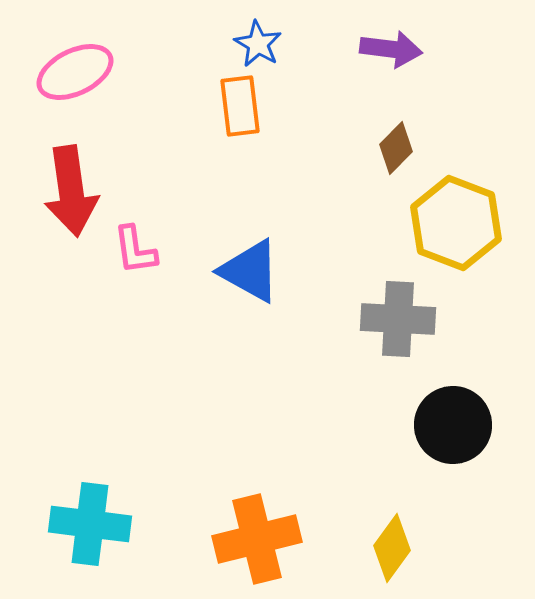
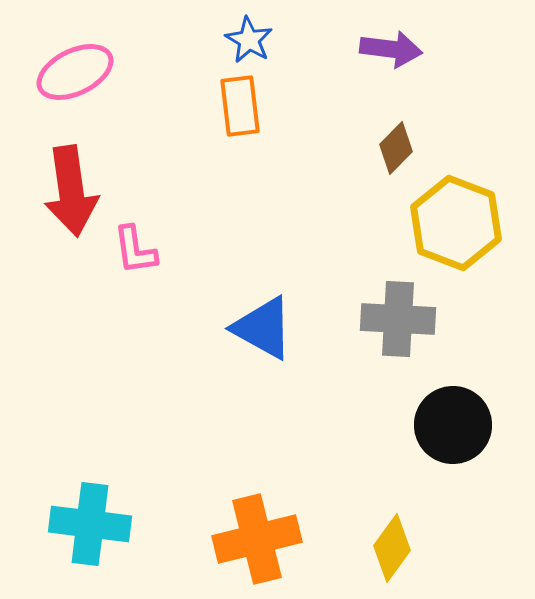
blue star: moved 9 px left, 4 px up
blue triangle: moved 13 px right, 57 px down
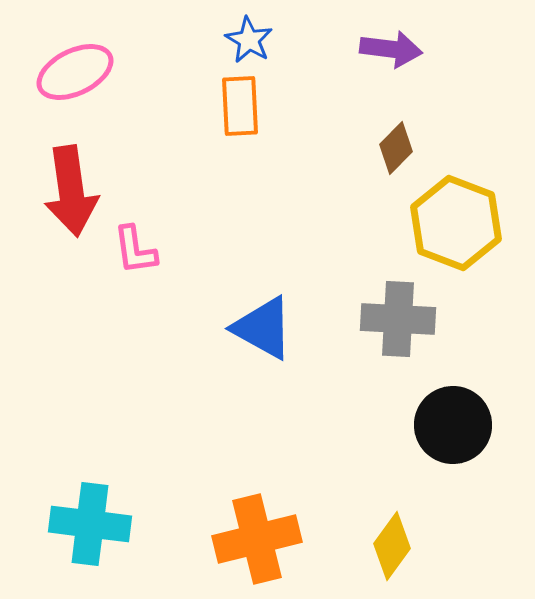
orange rectangle: rotated 4 degrees clockwise
yellow diamond: moved 2 px up
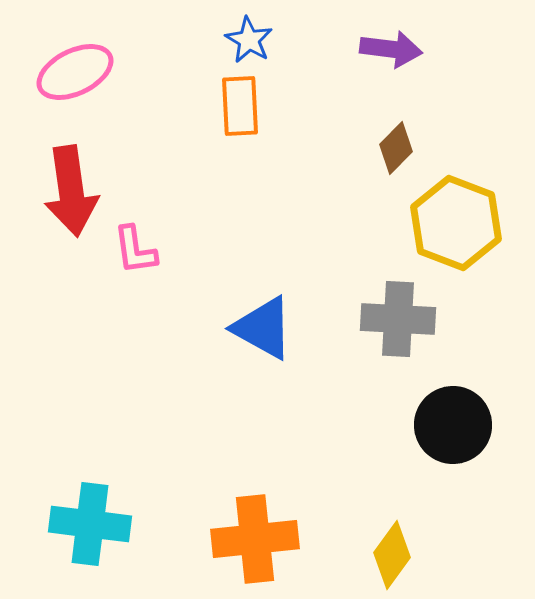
orange cross: moved 2 px left; rotated 8 degrees clockwise
yellow diamond: moved 9 px down
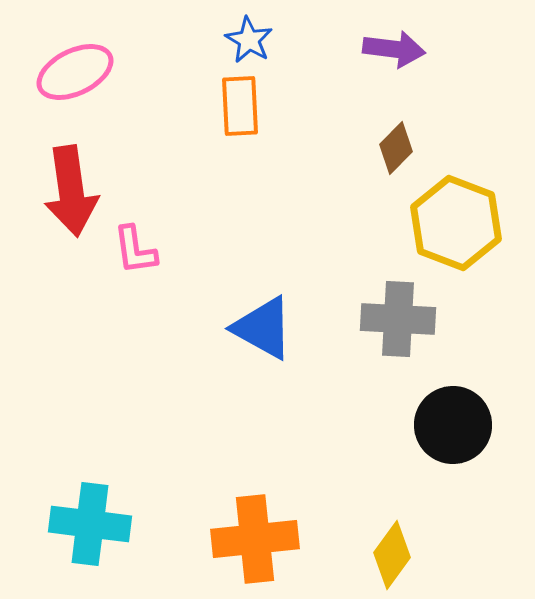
purple arrow: moved 3 px right
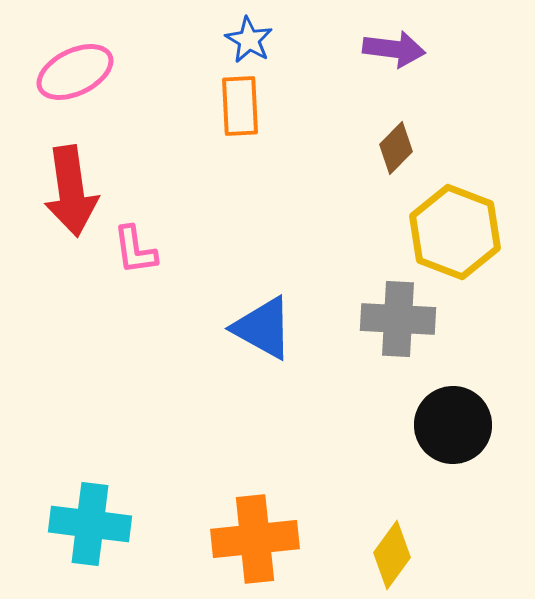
yellow hexagon: moved 1 px left, 9 px down
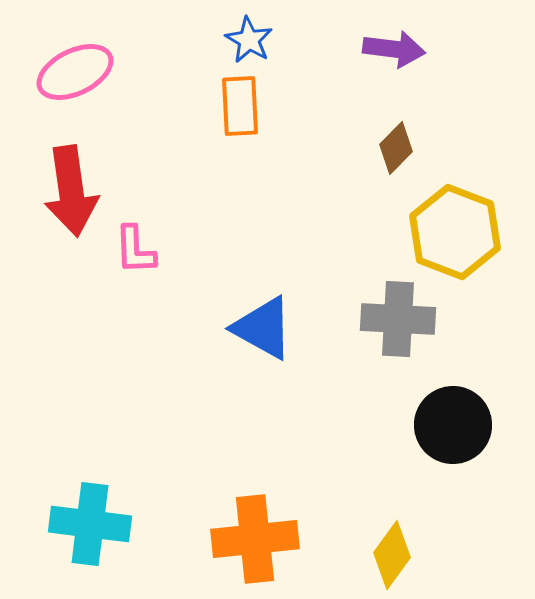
pink L-shape: rotated 6 degrees clockwise
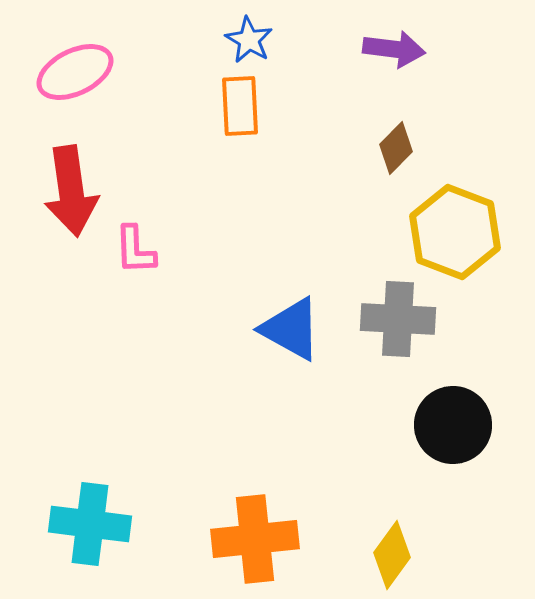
blue triangle: moved 28 px right, 1 px down
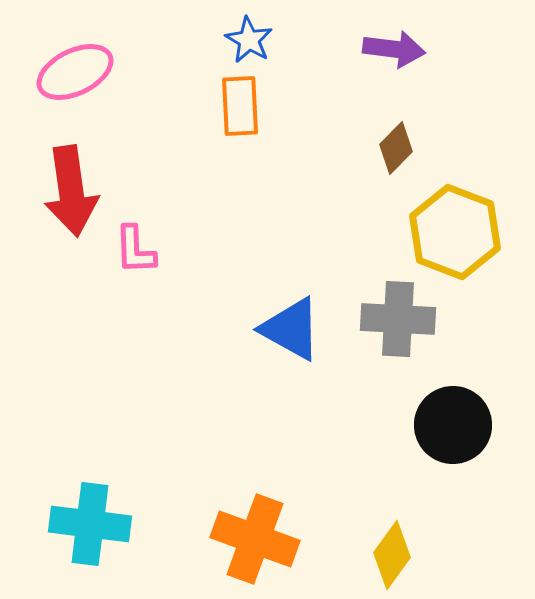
orange cross: rotated 26 degrees clockwise
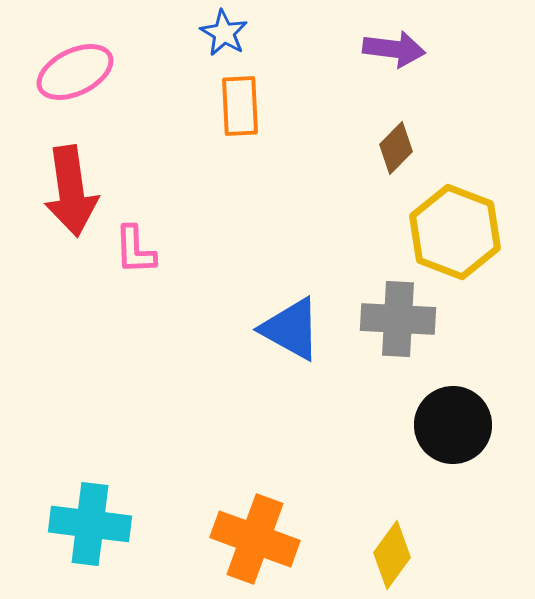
blue star: moved 25 px left, 7 px up
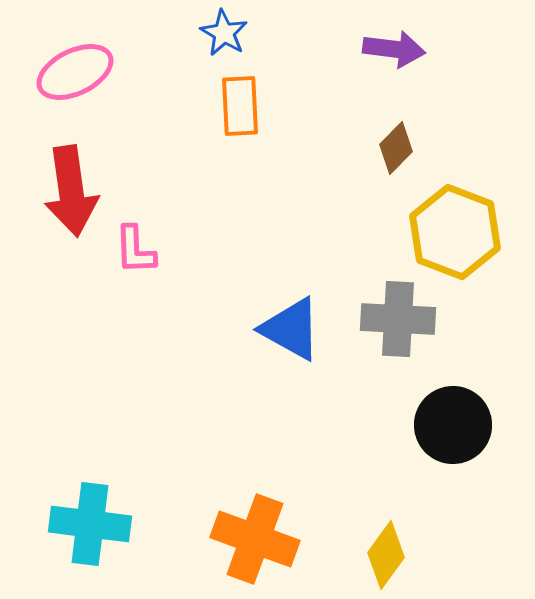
yellow diamond: moved 6 px left
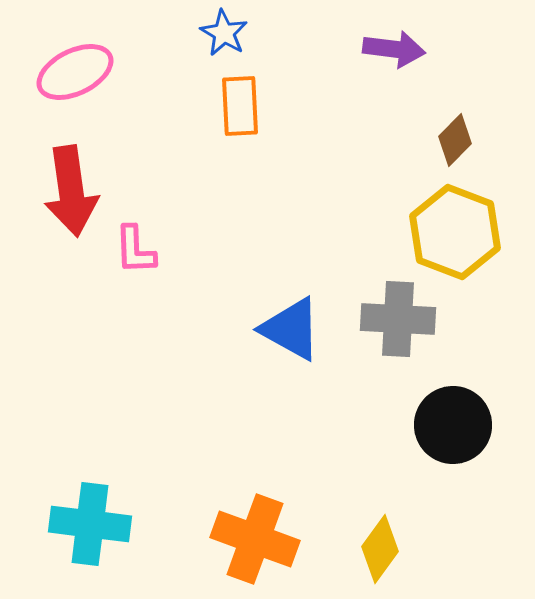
brown diamond: moved 59 px right, 8 px up
yellow diamond: moved 6 px left, 6 px up
